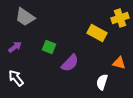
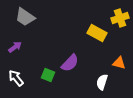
green square: moved 1 px left, 28 px down
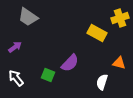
gray trapezoid: moved 3 px right
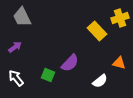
gray trapezoid: moved 6 px left; rotated 30 degrees clockwise
yellow rectangle: moved 2 px up; rotated 18 degrees clockwise
white semicircle: moved 2 px left, 1 px up; rotated 147 degrees counterclockwise
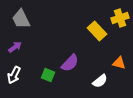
gray trapezoid: moved 1 px left, 2 px down
white arrow: moved 2 px left, 3 px up; rotated 114 degrees counterclockwise
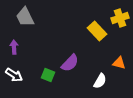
gray trapezoid: moved 4 px right, 2 px up
purple arrow: moved 1 px left; rotated 56 degrees counterclockwise
white arrow: rotated 84 degrees counterclockwise
white semicircle: rotated 21 degrees counterclockwise
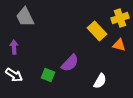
orange triangle: moved 18 px up
